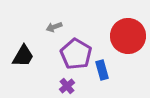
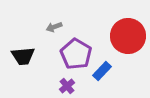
black trapezoid: rotated 55 degrees clockwise
blue rectangle: moved 1 px down; rotated 60 degrees clockwise
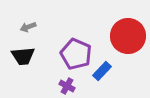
gray arrow: moved 26 px left
purple pentagon: rotated 8 degrees counterclockwise
purple cross: rotated 21 degrees counterclockwise
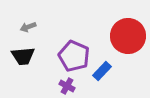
purple pentagon: moved 2 px left, 2 px down
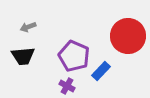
blue rectangle: moved 1 px left
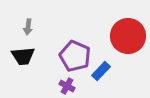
gray arrow: rotated 63 degrees counterclockwise
purple pentagon: moved 1 px right
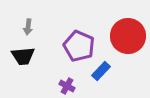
purple pentagon: moved 4 px right, 10 px up
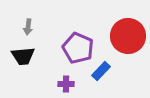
purple pentagon: moved 1 px left, 2 px down
purple cross: moved 1 px left, 2 px up; rotated 28 degrees counterclockwise
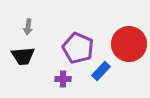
red circle: moved 1 px right, 8 px down
purple cross: moved 3 px left, 5 px up
